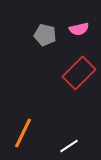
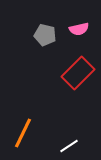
red rectangle: moved 1 px left
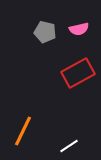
gray pentagon: moved 3 px up
red rectangle: rotated 16 degrees clockwise
orange line: moved 2 px up
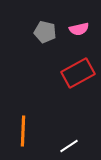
orange line: rotated 24 degrees counterclockwise
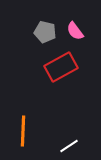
pink semicircle: moved 4 px left, 2 px down; rotated 66 degrees clockwise
red rectangle: moved 17 px left, 6 px up
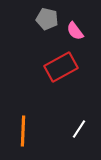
gray pentagon: moved 2 px right, 13 px up
white line: moved 10 px right, 17 px up; rotated 24 degrees counterclockwise
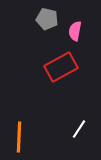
pink semicircle: rotated 48 degrees clockwise
orange line: moved 4 px left, 6 px down
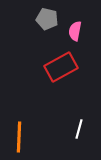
white line: rotated 18 degrees counterclockwise
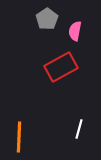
gray pentagon: rotated 25 degrees clockwise
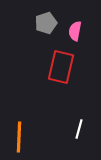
gray pentagon: moved 1 px left, 4 px down; rotated 15 degrees clockwise
red rectangle: rotated 48 degrees counterclockwise
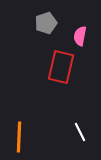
pink semicircle: moved 5 px right, 5 px down
white line: moved 1 px right, 3 px down; rotated 42 degrees counterclockwise
